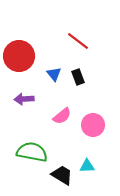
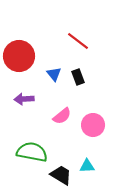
black trapezoid: moved 1 px left
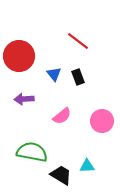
pink circle: moved 9 px right, 4 px up
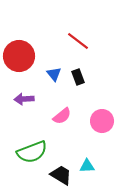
green semicircle: rotated 148 degrees clockwise
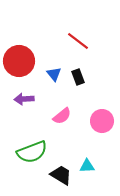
red circle: moved 5 px down
